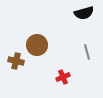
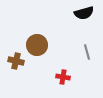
red cross: rotated 32 degrees clockwise
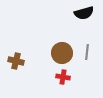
brown circle: moved 25 px right, 8 px down
gray line: rotated 21 degrees clockwise
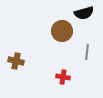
brown circle: moved 22 px up
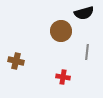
brown circle: moved 1 px left
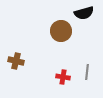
gray line: moved 20 px down
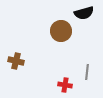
red cross: moved 2 px right, 8 px down
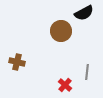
black semicircle: rotated 12 degrees counterclockwise
brown cross: moved 1 px right, 1 px down
red cross: rotated 32 degrees clockwise
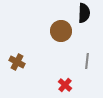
black semicircle: rotated 60 degrees counterclockwise
brown cross: rotated 14 degrees clockwise
gray line: moved 11 px up
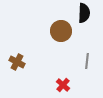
red cross: moved 2 px left
